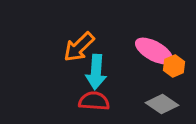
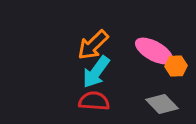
orange arrow: moved 14 px right, 2 px up
orange hexagon: moved 2 px right; rotated 20 degrees clockwise
cyan arrow: rotated 32 degrees clockwise
gray diamond: rotated 12 degrees clockwise
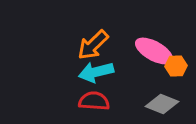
cyan arrow: rotated 40 degrees clockwise
gray diamond: rotated 24 degrees counterclockwise
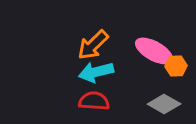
gray diamond: moved 2 px right; rotated 8 degrees clockwise
